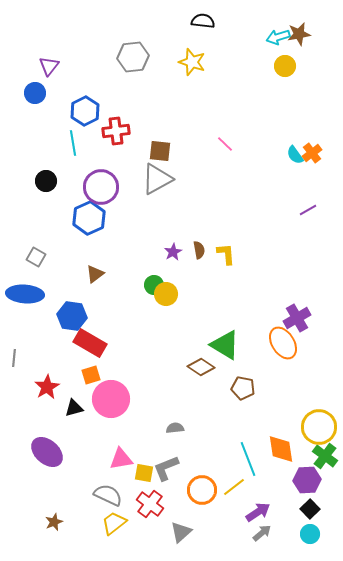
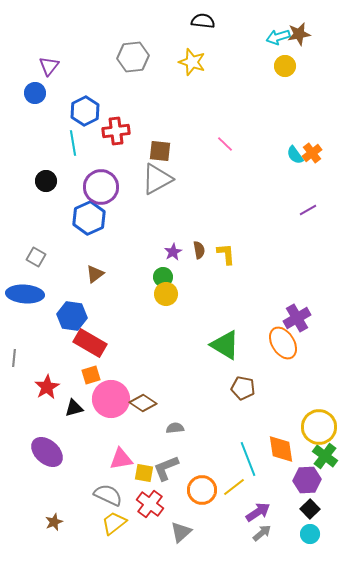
green circle at (154, 285): moved 9 px right, 8 px up
brown diamond at (201, 367): moved 58 px left, 36 px down
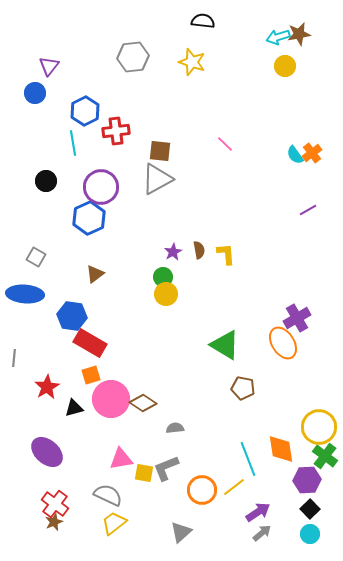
red cross at (150, 504): moved 95 px left
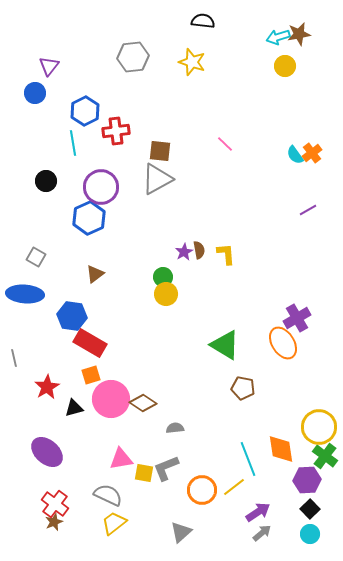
purple star at (173, 252): moved 11 px right
gray line at (14, 358): rotated 18 degrees counterclockwise
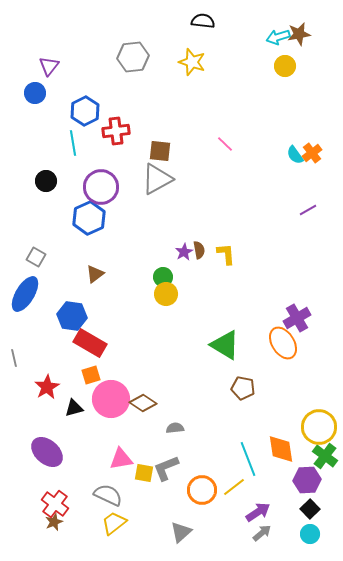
blue ellipse at (25, 294): rotated 63 degrees counterclockwise
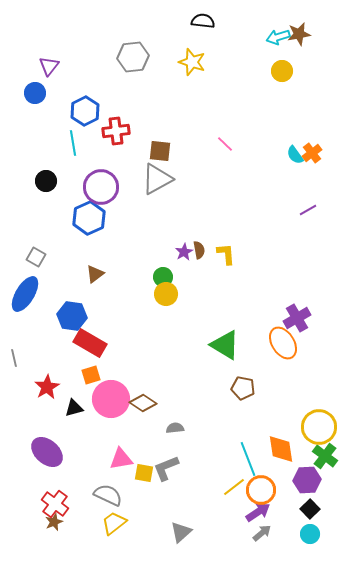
yellow circle at (285, 66): moved 3 px left, 5 px down
orange circle at (202, 490): moved 59 px right
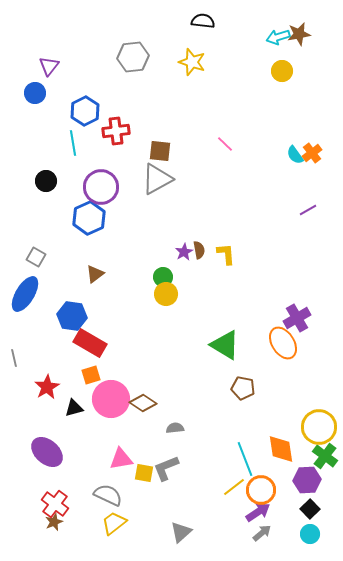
cyan line at (248, 459): moved 3 px left
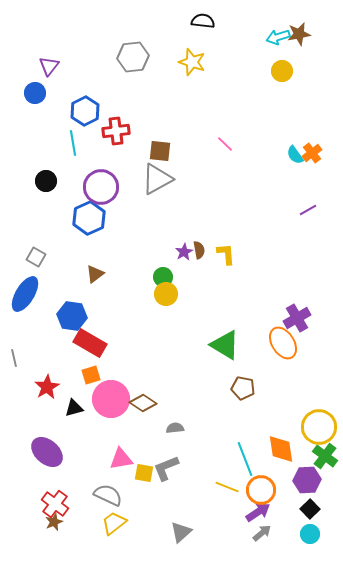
yellow line at (234, 487): moved 7 px left; rotated 60 degrees clockwise
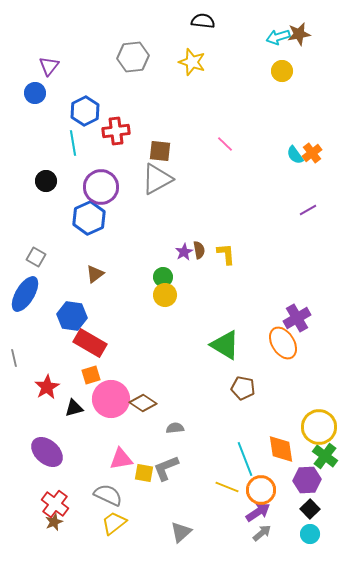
yellow circle at (166, 294): moved 1 px left, 1 px down
